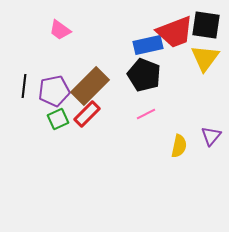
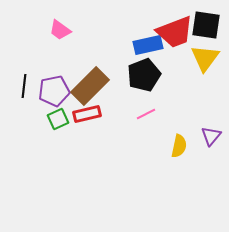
black pentagon: rotated 28 degrees clockwise
red rectangle: rotated 32 degrees clockwise
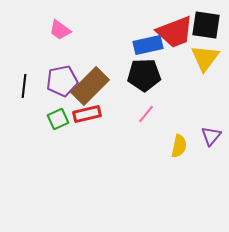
black pentagon: rotated 20 degrees clockwise
purple pentagon: moved 8 px right, 10 px up
pink line: rotated 24 degrees counterclockwise
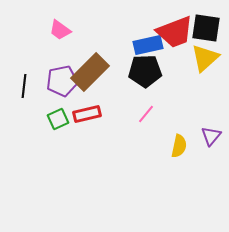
black square: moved 3 px down
yellow triangle: rotated 12 degrees clockwise
black pentagon: moved 1 px right, 4 px up
brown rectangle: moved 14 px up
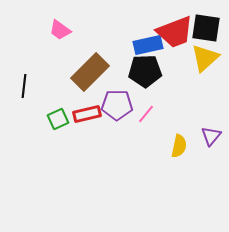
purple pentagon: moved 55 px right, 24 px down; rotated 12 degrees clockwise
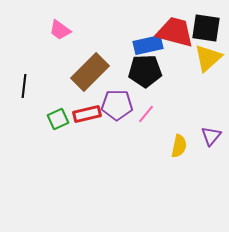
red trapezoid: rotated 144 degrees counterclockwise
yellow triangle: moved 3 px right
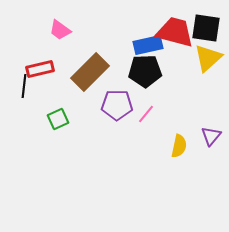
red rectangle: moved 47 px left, 45 px up
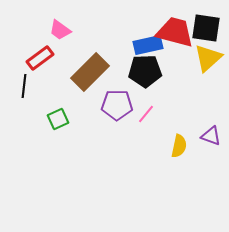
red rectangle: moved 11 px up; rotated 24 degrees counterclockwise
purple triangle: rotated 50 degrees counterclockwise
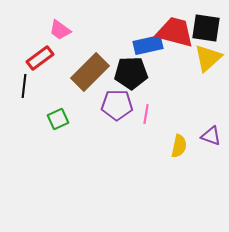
black pentagon: moved 14 px left, 2 px down
pink line: rotated 30 degrees counterclockwise
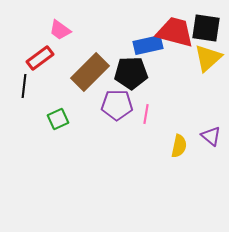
purple triangle: rotated 20 degrees clockwise
